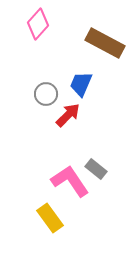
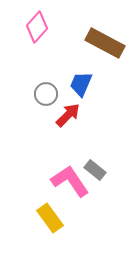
pink diamond: moved 1 px left, 3 px down
gray rectangle: moved 1 px left, 1 px down
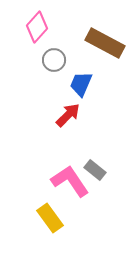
gray circle: moved 8 px right, 34 px up
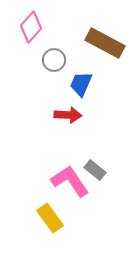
pink diamond: moved 6 px left
red arrow: rotated 48 degrees clockwise
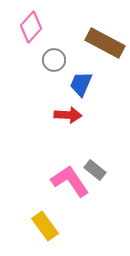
yellow rectangle: moved 5 px left, 8 px down
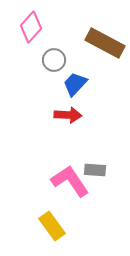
blue trapezoid: moved 6 px left; rotated 20 degrees clockwise
gray rectangle: rotated 35 degrees counterclockwise
yellow rectangle: moved 7 px right
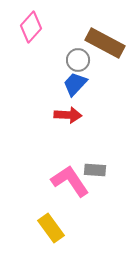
gray circle: moved 24 px right
yellow rectangle: moved 1 px left, 2 px down
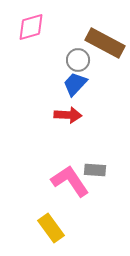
pink diamond: rotated 32 degrees clockwise
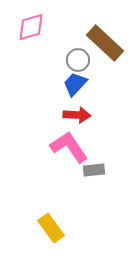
brown rectangle: rotated 15 degrees clockwise
red arrow: moved 9 px right
gray rectangle: moved 1 px left; rotated 10 degrees counterclockwise
pink L-shape: moved 1 px left, 34 px up
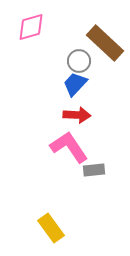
gray circle: moved 1 px right, 1 px down
